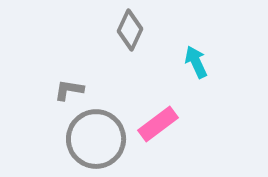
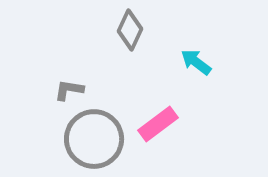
cyan arrow: rotated 28 degrees counterclockwise
gray circle: moved 2 px left
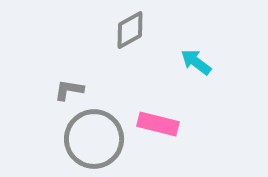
gray diamond: rotated 36 degrees clockwise
pink rectangle: rotated 51 degrees clockwise
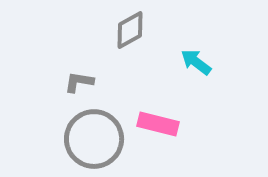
gray L-shape: moved 10 px right, 8 px up
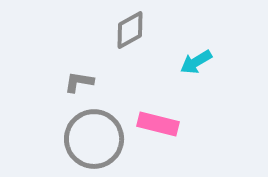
cyan arrow: rotated 68 degrees counterclockwise
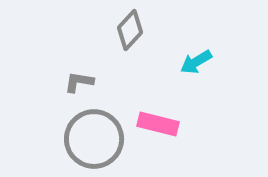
gray diamond: rotated 18 degrees counterclockwise
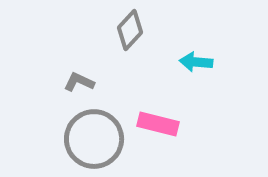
cyan arrow: rotated 36 degrees clockwise
gray L-shape: rotated 16 degrees clockwise
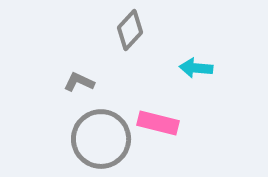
cyan arrow: moved 6 px down
pink rectangle: moved 1 px up
gray circle: moved 7 px right
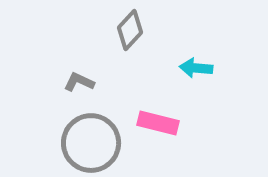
gray circle: moved 10 px left, 4 px down
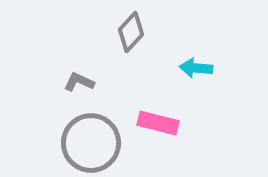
gray diamond: moved 1 px right, 2 px down
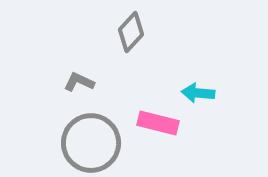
cyan arrow: moved 2 px right, 25 px down
